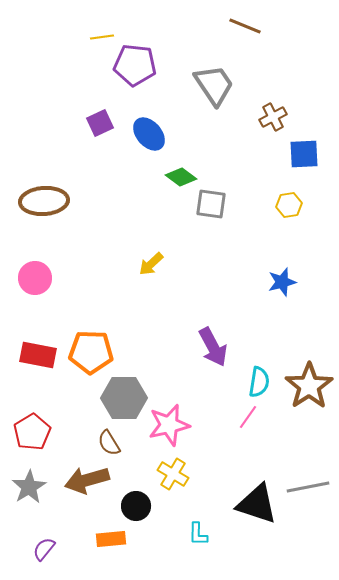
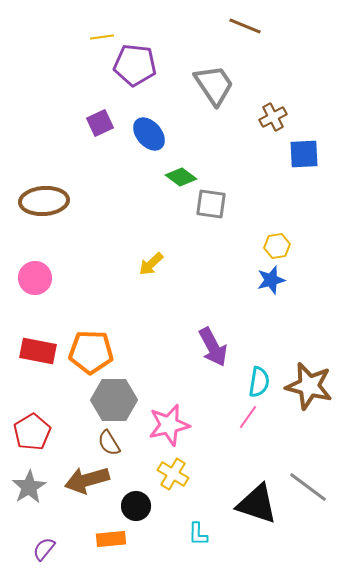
yellow hexagon: moved 12 px left, 41 px down
blue star: moved 11 px left, 2 px up
red rectangle: moved 4 px up
brown star: rotated 24 degrees counterclockwise
gray hexagon: moved 10 px left, 2 px down
gray line: rotated 48 degrees clockwise
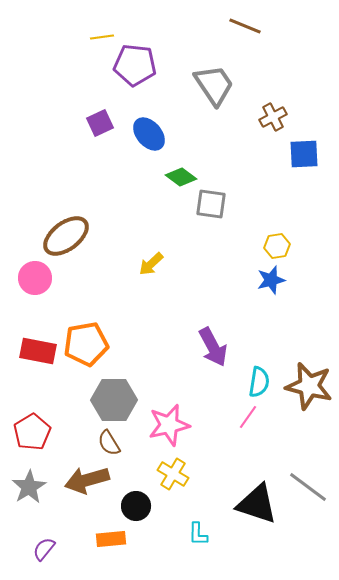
brown ellipse: moved 22 px right, 35 px down; rotated 33 degrees counterclockwise
orange pentagon: moved 5 px left, 8 px up; rotated 12 degrees counterclockwise
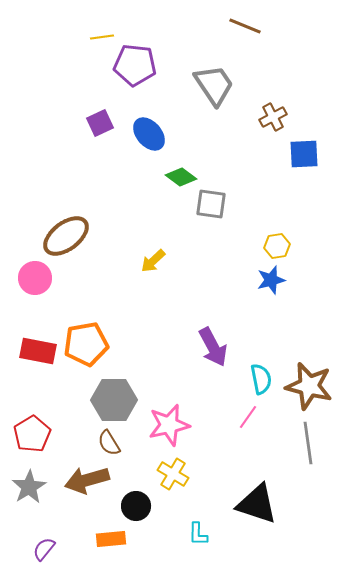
yellow arrow: moved 2 px right, 3 px up
cyan semicircle: moved 2 px right, 3 px up; rotated 20 degrees counterclockwise
red pentagon: moved 2 px down
gray line: moved 44 px up; rotated 45 degrees clockwise
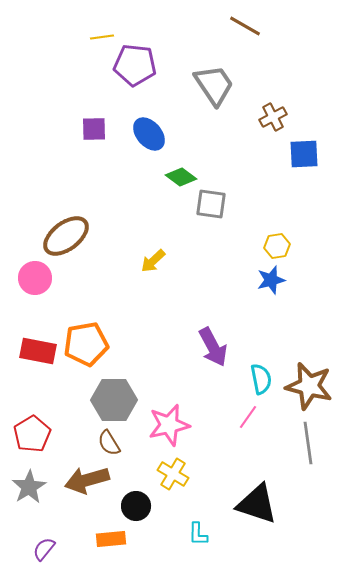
brown line: rotated 8 degrees clockwise
purple square: moved 6 px left, 6 px down; rotated 24 degrees clockwise
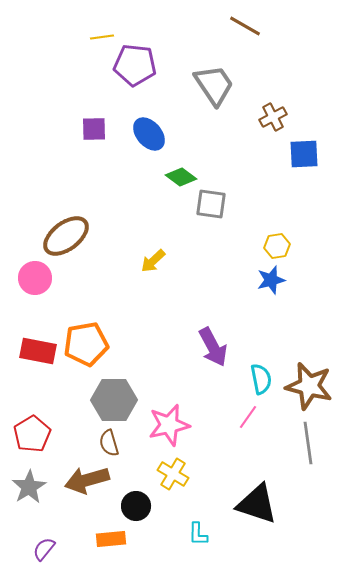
brown semicircle: rotated 16 degrees clockwise
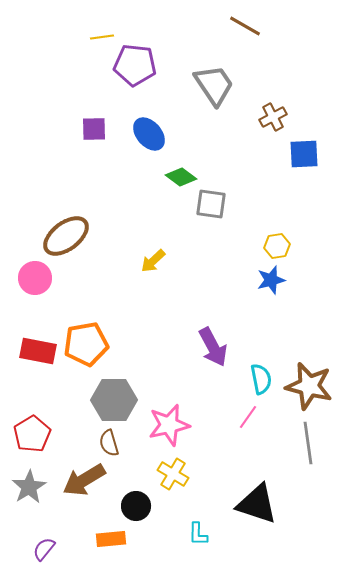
brown arrow: moved 3 px left; rotated 15 degrees counterclockwise
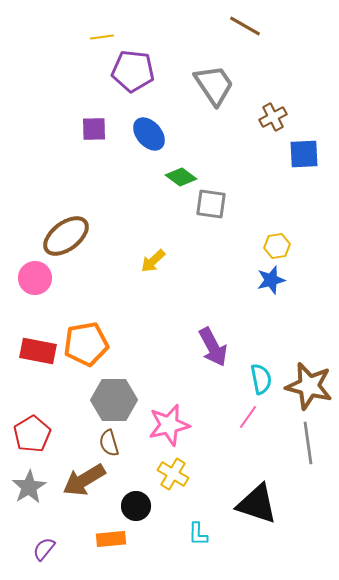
purple pentagon: moved 2 px left, 6 px down
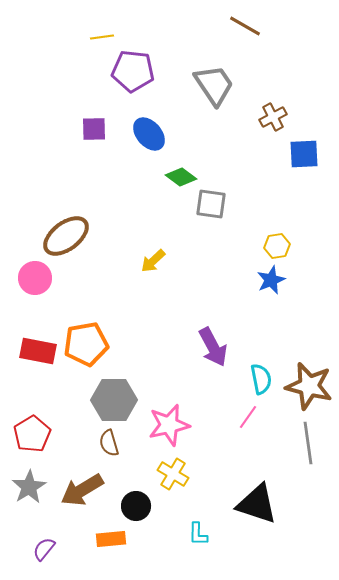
blue star: rotated 8 degrees counterclockwise
brown arrow: moved 2 px left, 10 px down
